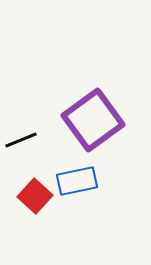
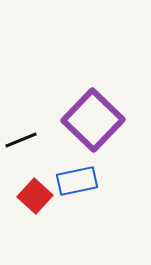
purple square: rotated 10 degrees counterclockwise
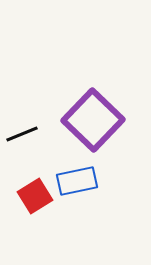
black line: moved 1 px right, 6 px up
red square: rotated 16 degrees clockwise
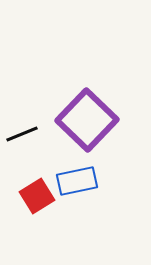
purple square: moved 6 px left
red square: moved 2 px right
